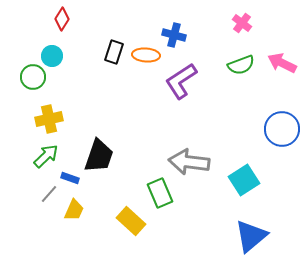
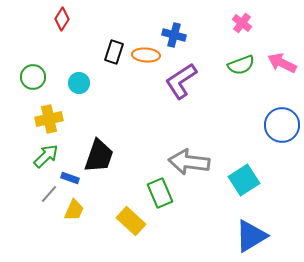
cyan circle: moved 27 px right, 27 px down
blue circle: moved 4 px up
blue triangle: rotated 9 degrees clockwise
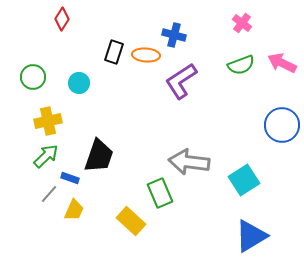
yellow cross: moved 1 px left, 2 px down
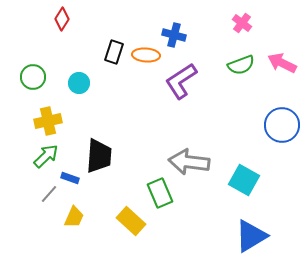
black trapezoid: rotated 15 degrees counterclockwise
cyan square: rotated 28 degrees counterclockwise
yellow trapezoid: moved 7 px down
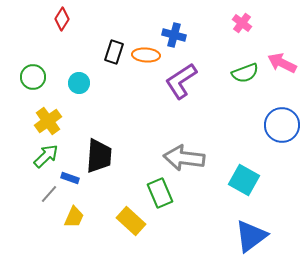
green semicircle: moved 4 px right, 8 px down
yellow cross: rotated 24 degrees counterclockwise
gray arrow: moved 5 px left, 4 px up
blue triangle: rotated 6 degrees counterclockwise
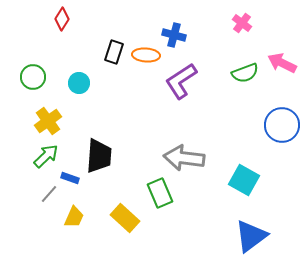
yellow rectangle: moved 6 px left, 3 px up
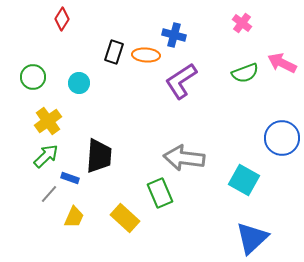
blue circle: moved 13 px down
blue triangle: moved 1 px right, 2 px down; rotated 6 degrees counterclockwise
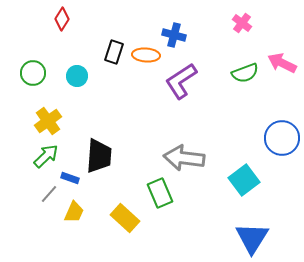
green circle: moved 4 px up
cyan circle: moved 2 px left, 7 px up
cyan square: rotated 24 degrees clockwise
yellow trapezoid: moved 5 px up
blue triangle: rotated 15 degrees counterclockwise
